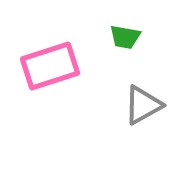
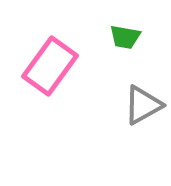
pink rectangle: rotated 36 degrees counterclockwise
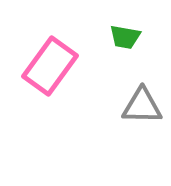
gray triangle: moved 1 px left, 1 px down; rotated 30 degrees clockwise
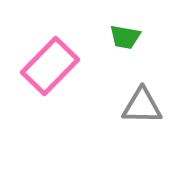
pink rectangle: rotated 8 degrees clockwise
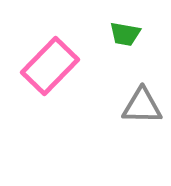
green trapezoid: moved 3 px up
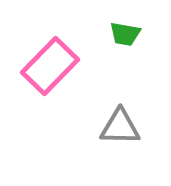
gray triangle: moved 22 px left, 21 px down
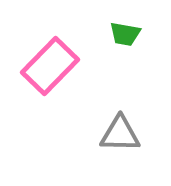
gray triangle: moved 7 px down
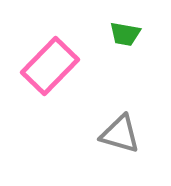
gray triangle: rotated 15 degrees clockwise
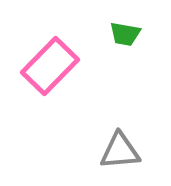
gray triangle: moved 17 px down; rotated 21 degrees counterclockwise
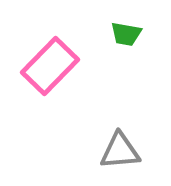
green trapezoid: moved 1 px right
